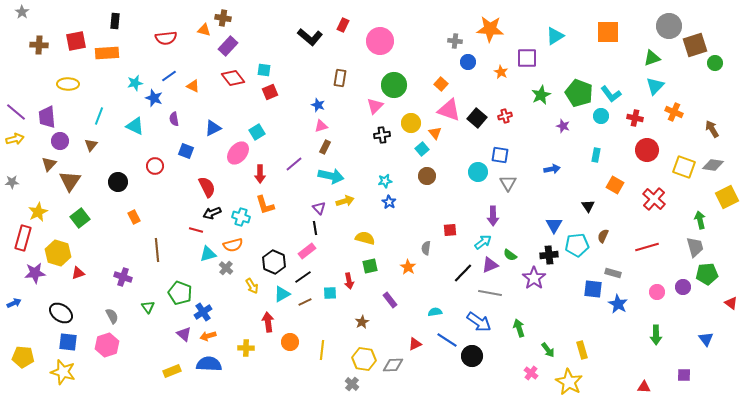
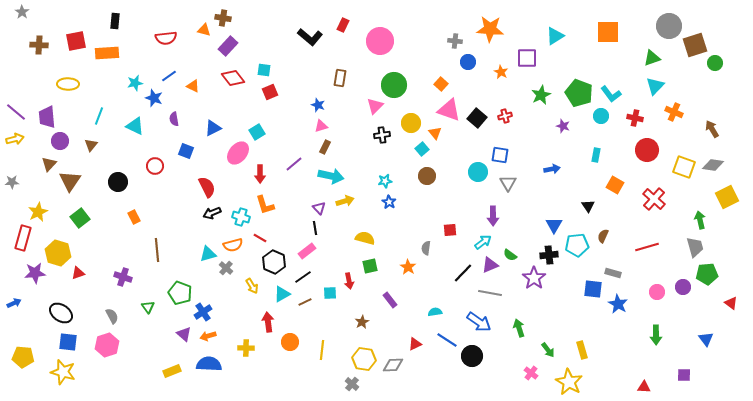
red line at (196, 230): moved 64 px right, 8 px down; rotated 16 degrees clockwise
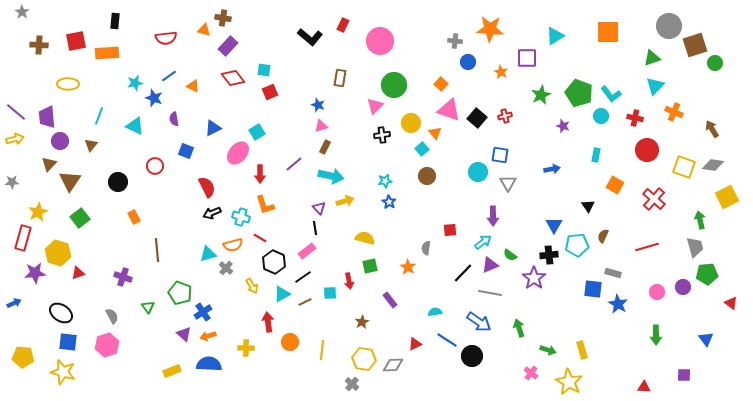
green arrow at (548, 350): rotated 35 degrees counterclockwise
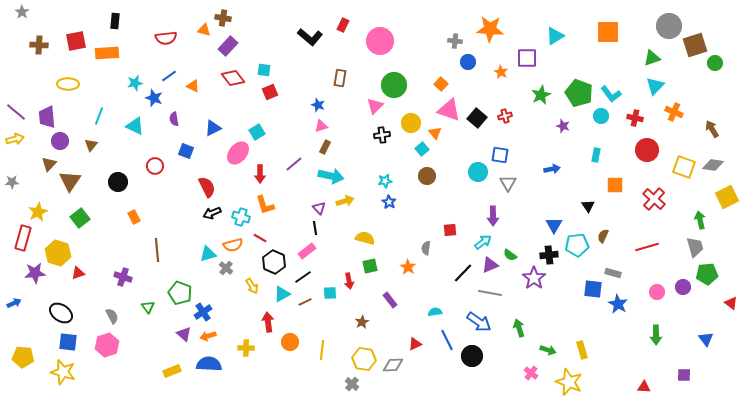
orange square at (615, 185): rotated 30 degrees counterclockwise
blue line at (447, 340): rotated 30 degrees clockwise
yellow star at (569, 382): rotated 8 degrees counterclockwise
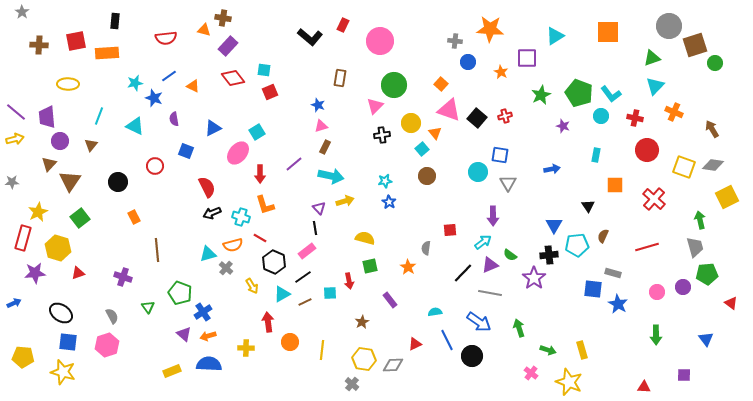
yellow hexagon at (58, 253): moved 5 px up
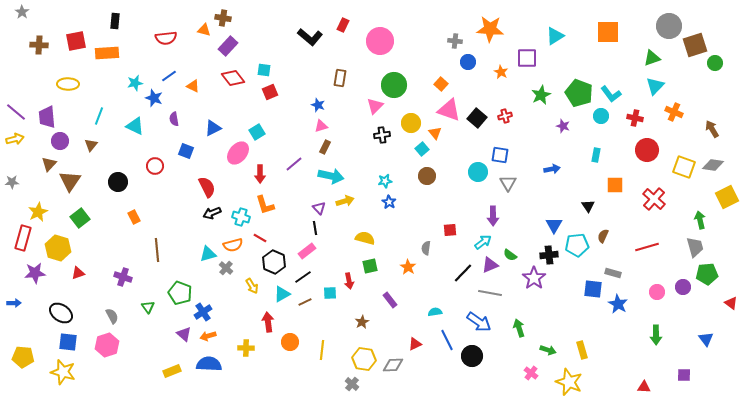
blue arrow at (14, 303): rotated 24 degrees clockwise
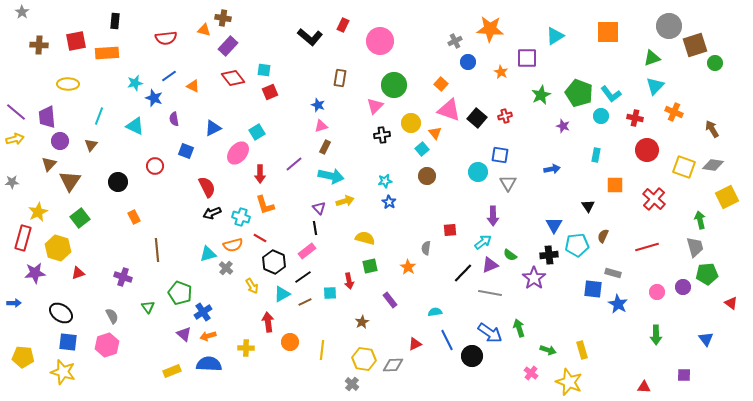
gray cross at (455, 41): rotated 32 degrees counterclockwise
blue arrow at (479, 322): moved 11 px right, 11 px down
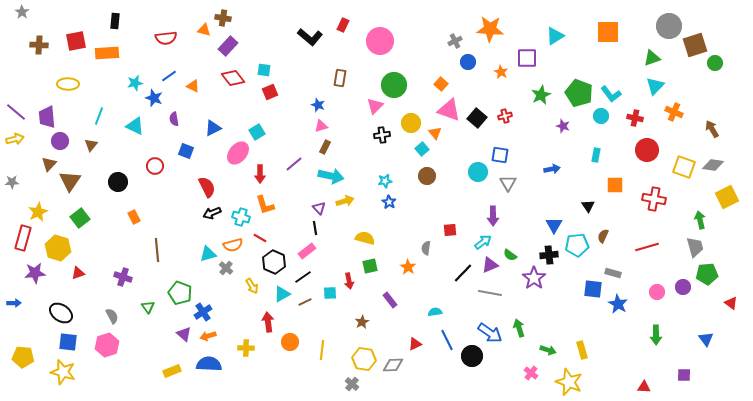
red cross at (654, 199): rotated 30 degrees counterclockwise
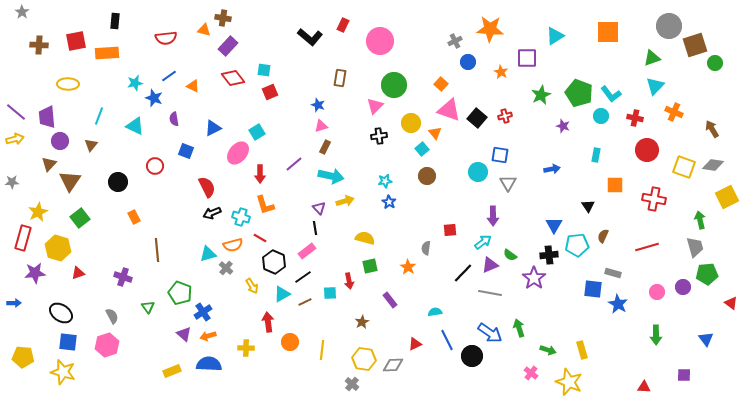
black cross at (382, 135): moved 3 px left, 1 px down
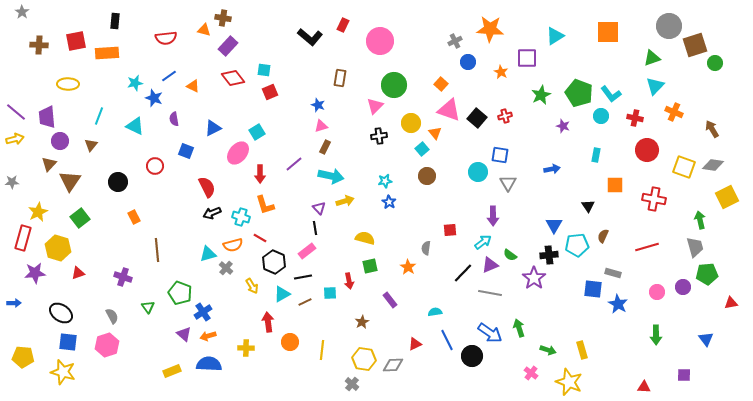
black line at (303, 277): rotated 24 degrees clockwise
red triangle at (731, 303): rotated 48 degrees counterclockwise
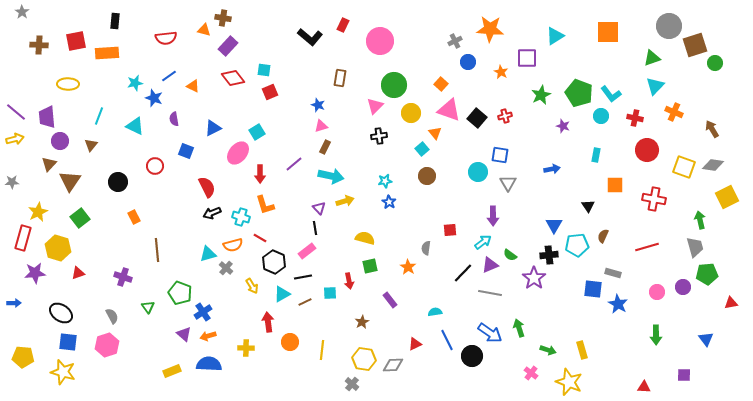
yellow circle at (411, 123): moved 10 px up
